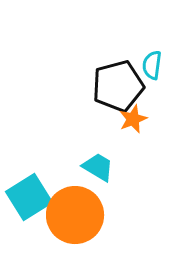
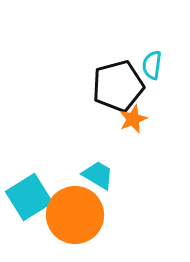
cyan trapezoid: moved 8 px down
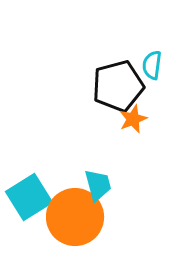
cyan trapezoid: moved 10 px down; rotated 44 degrees clockwise
orange circle: moved 2 px down
